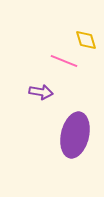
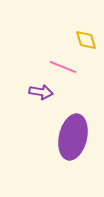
pink line: moved 1 px left, 6 px down
purple ellipse: moved 2 px left, 2 px down
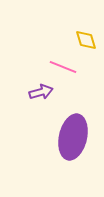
purple arrow: rotated 25 degrees counterclockwise
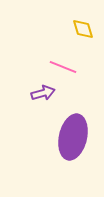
yellow diamond: moved 3 px left, 11 px up
purple arrow: moved 2 px right, 1 px down
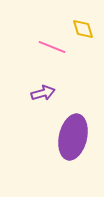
pink line: moved 11 px left, 20 px up
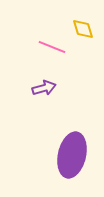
purple arrow: moved 1 px right, 5 px up
purple ellipse: moved 1 px left, 18 px down
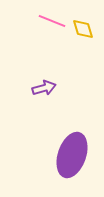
pink line: moved 26 px up
purple ellipse: rotated 6 degrees clockwise
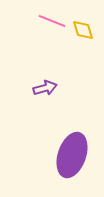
yellow diamond: moved 1 px down
purple arrow: moved 1 px right
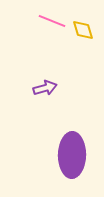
purple ellipse: rotated 18 degrees counterclockwise
